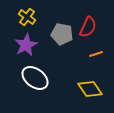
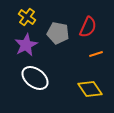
gray pentagon: moved 4 px left, 1 px up
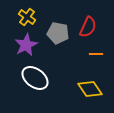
orange line: rotated 16 degrees clockwise
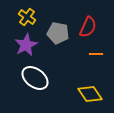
yellow diamond: moved 5 px down
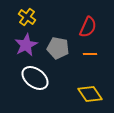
gray pentagon: moved 15 px down
orange line: moved 6 px left
